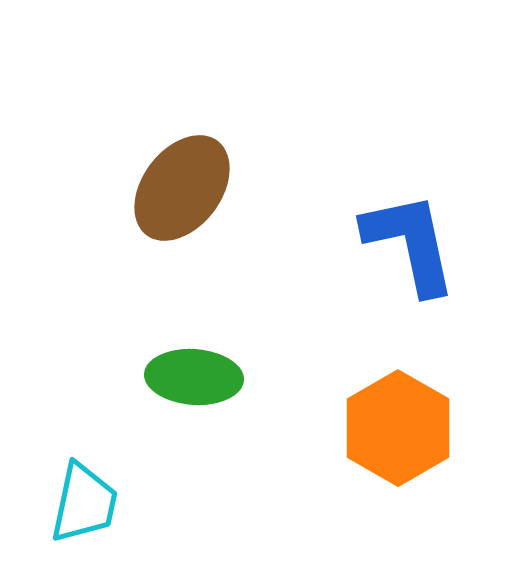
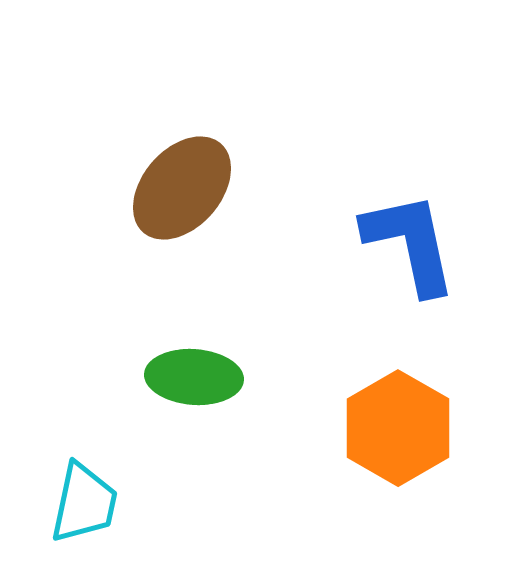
brown ellipse: rotated 4 degrees clockwise
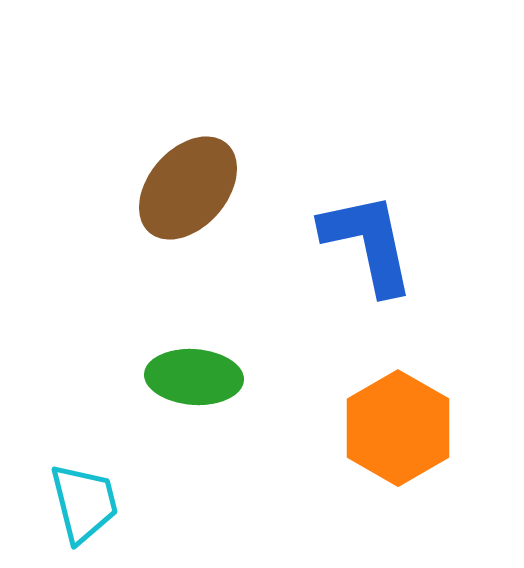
brown ellipse: moved 6 px right
blue L-shape: moved 42 px left
cyan trapezoid: rotated 26 degrees counterclockwise
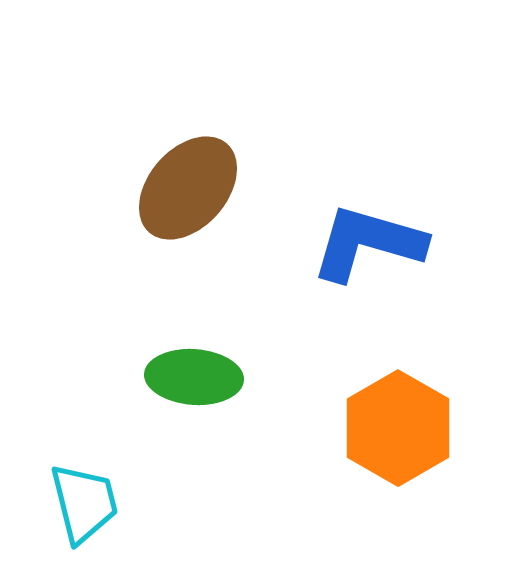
blue L-shape: rotated 62 degrees counterclockwise
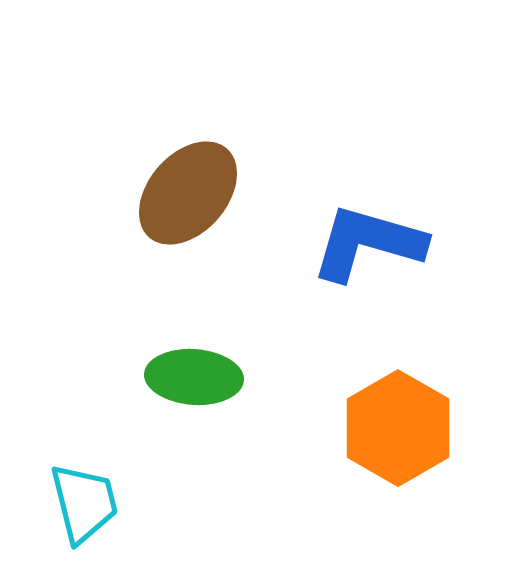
brown ellipse: moved 5 px down
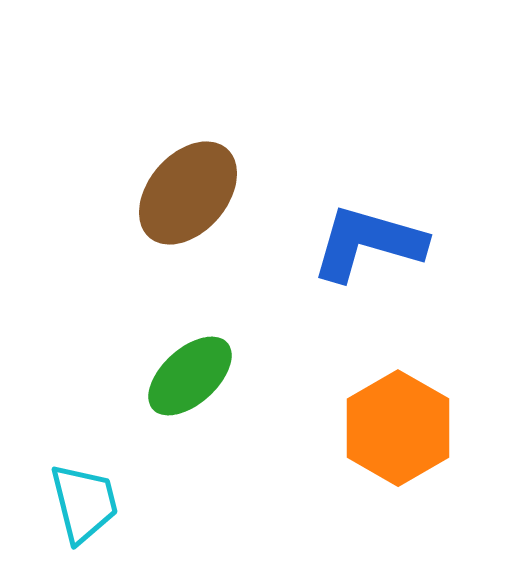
green ellipse: moved 4 px left, 1 px up; rotated 46 degrees counterclockwise
